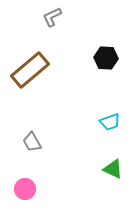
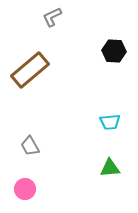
black hexagon: moved 8 px right, 7 px up
cyan trapezoid: rotated 15 degrees clockwise
gray trapezoid: moved 2 px left, 4 px down
green triangle: moved 3 px left, 1 px up; rotated 30 degrees counterclockwise
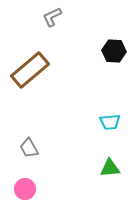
gray trapezoid: moved 1 px left, 2 px down
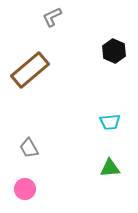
black hexagon: rotated 20 degrees clockwise
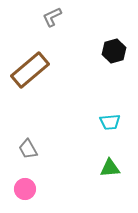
black hexagon: rotated 20 degrees clockwise
gray trapezoid: moved 1 px left, 1 px down
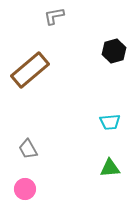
gray L-shape: moved 2 px right, 1 px up; rotated 15 degrees clockwise
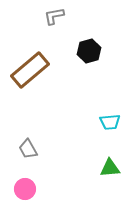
black hexagon: moved 25 px left
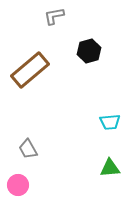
pink circle: moved 7 px left, 4 px up
